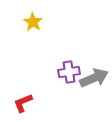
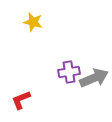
yellow star: rotated 18 degrees counterclockwise
red L-shape: moved 2 px left, 3 px up
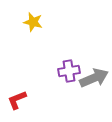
purple cross: moved 1 px up
red L-shape: moved 4 px left
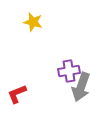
gray arrow: moved 13 px left, 9 px down; rotated 132 degrees clockwise
red L-shape: moved 6 px up
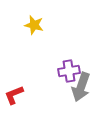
yellow star: moved 1 px right, 3 px down
red L-shape: moved 3 px left, 1 px down
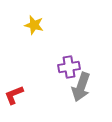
purple cross: moved 4 px up
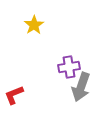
yellow star: rotated 24 degrees clockwise
